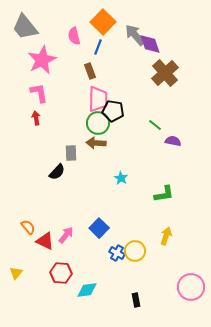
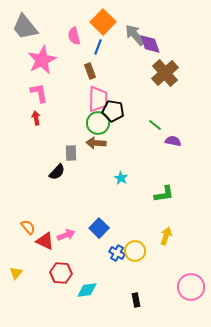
pink arrow: rotated 30 degrees clockwise
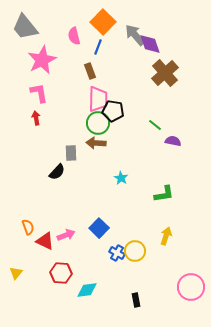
orange semicircle: rotated 21 degrees clockwise
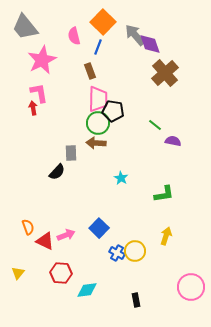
red arrow: moved 3 px left, 10 px up
yellow triangle: moved 2 px right
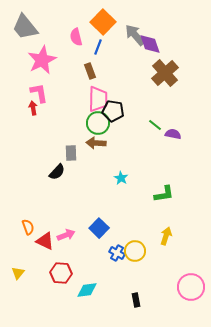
pink semicircle: moved 2 px right, 1 px down
purple semicircle: moved 7 px up
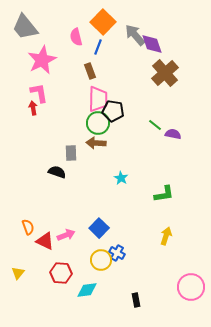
purple diamond: moved 2 px right
black semicircle: rotated 114 degrees counterclockwise
yellow circle: moved 34 px left, 9 px down
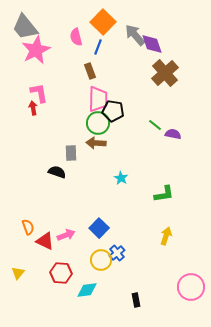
pink star: moved 6 px left, 10 px up
blue cross: rotated 21 degrees clockwise
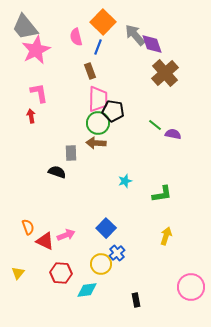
red arrow: moved 2 px left, 8 px down
cyan star: moved 4 px right, 3 px down; rotated 24 degrees clockwise
green L-shape: moved 2 px left
blue square: moved 7 px right
yellow circle: moved 4 px down
